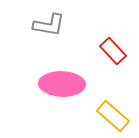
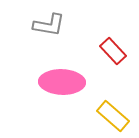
pink ellipse: moved 2 px up
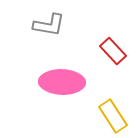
yellow rectangle: rotated 16 degrees clockwise
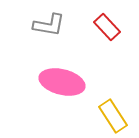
red rectangle: moved 6 px left, 24 px up
pink ellipse: rotated 12 degrees clockwise
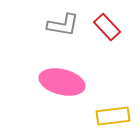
gray L-shape: moved 14 px right
yellow rectangle: rotated 64 degrees counterclockwise
